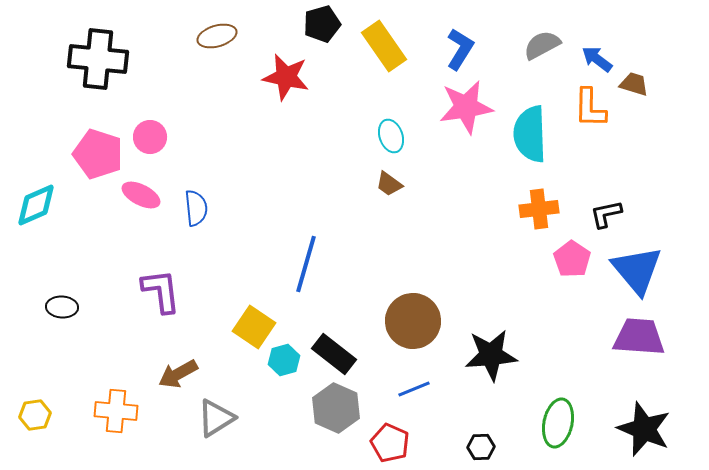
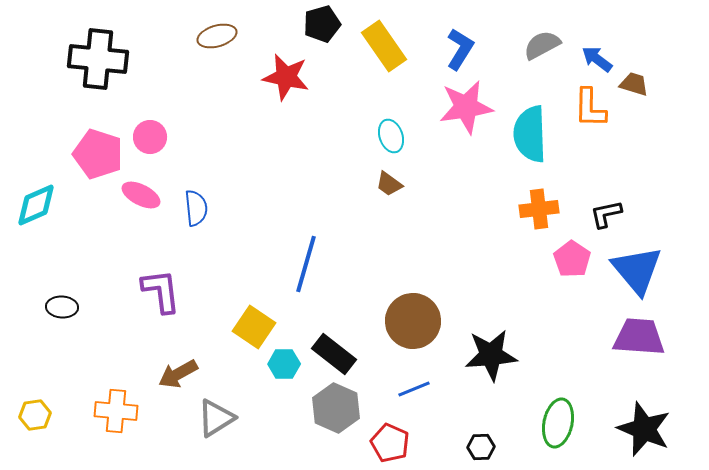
cyan hexagon at (284, 360): moved 4 px down; rotated 16 degrees clockwise
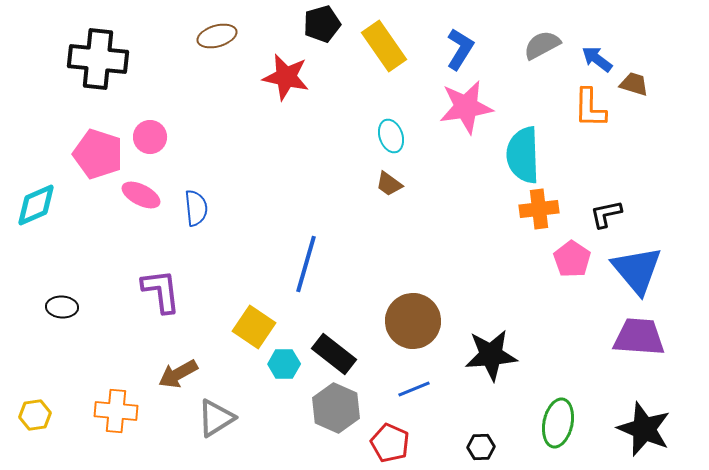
cyan semicircle at (530, 134): moved 7 px left, 21 px down
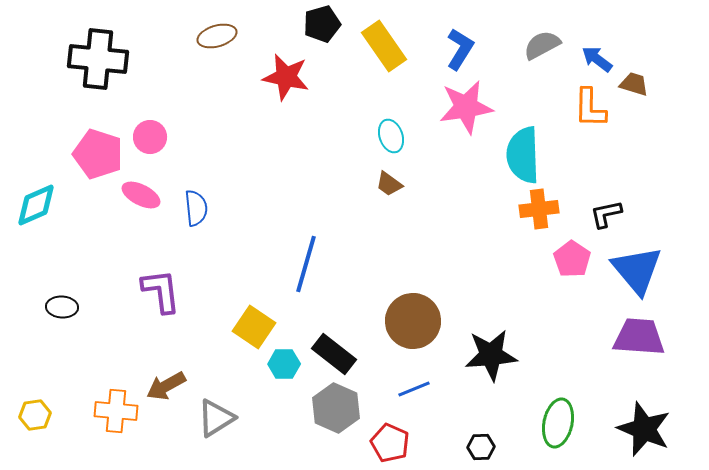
brown arrow at (178, 374): moved 12 px left, 12 px down
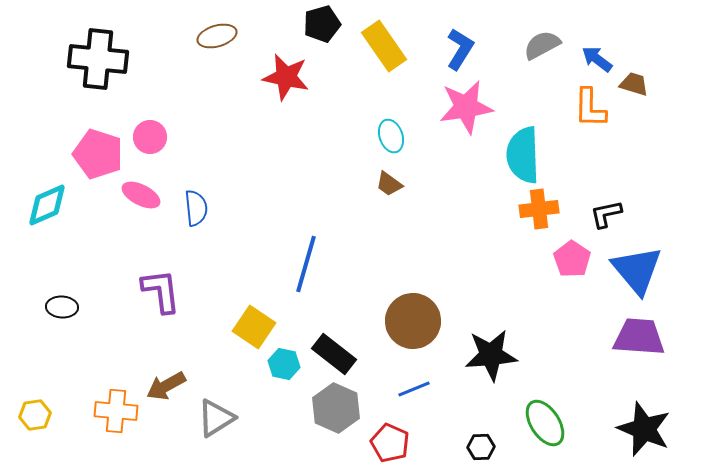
cyan diamond at (36, 205): moved 11 px right
cyan hexagon at (284, 364): rotated 12 degrees clockwise
green ellipse at (558, 423): moved 13 px left; rotated 45 degrees counterclockwise
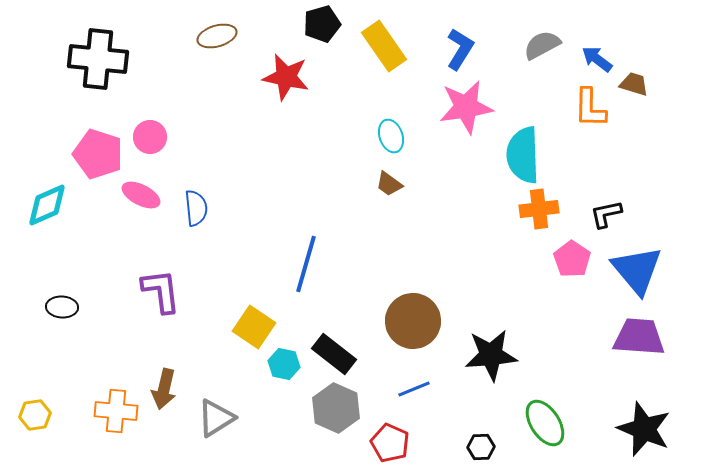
brown arrow at (166, 386): moved 2 px left, 3 px down; rotated 48 degrees counterclockwise
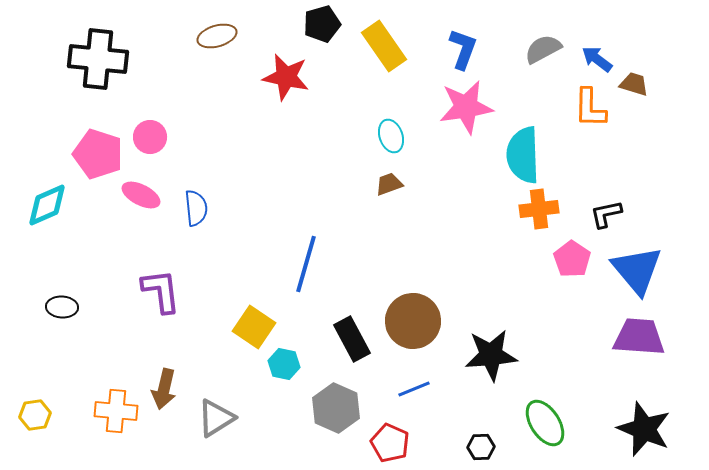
gray semicircle at (542, 45): moved 1 px right, 4 px down
blue L-shape at (460, 49): moved 3 px right; rotated 12 degrees counterclockwise
brown trapezoid at (389, 184): rotated 124 degrees clockwise
black rectangle at (334, 354): moved 18 px right, 15 px up; rotated 24 degrees clockwise
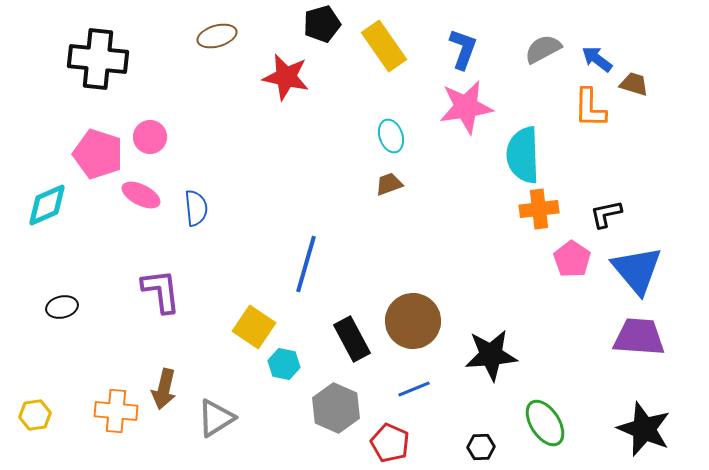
black ellipse at (62, 307): rotated 16 degrees counterclockwise
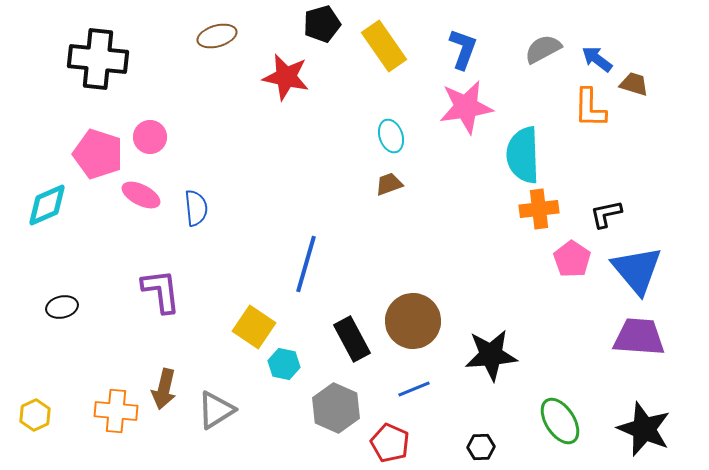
yellow hexagon at (35, 415): rotated 16 degrees counterclockwise
gray triangle at (216, 418): moved 8 px up
green ellipse at (545, 423): moved 15 px right, 2 px up
